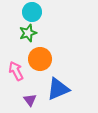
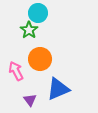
cyan circle: moved 6 px right, 1 px down
green star: moved 1 px right, 3 px up; rotated 18 degrees counterclockwise
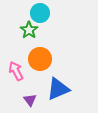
cyan circle: moved 2 px right
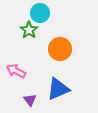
orange circle: moved 20 px right, 10 px up
pink arrow: rotated 36 degrees counterclockwise
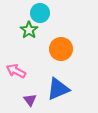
orange circle: moved 1 px right
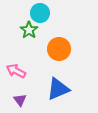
orange circle: moved 2 px left
purple triangle: moved 10 px left
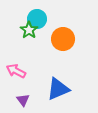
cyan circle: moved 3 px left, 6 px down
orange circle: moved 4 px right, 10 px up
purple triangle: moved 3 px right
